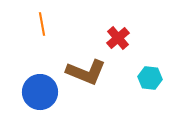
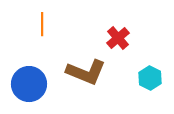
orange line: rotated 10 degrees clockwise
cyan hexagon: rotated 20 degrees clockwise
blue circle: moved 11 px left, 8 px up
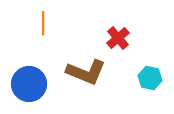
orange line: moved 1 px right, 1 px up
cyan hexagon: rotated 15 degrees counterclockwise
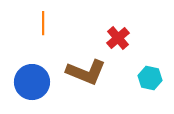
blue circle: moved 3 px right, 2 px up
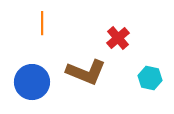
orange line: moved 1 px left
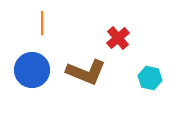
blue circle: moved 12 px up
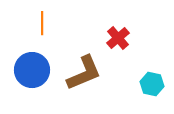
brown L-shape: moved 2 px left, 1 px down; rotated 45 degrees counterclockwise
cyan hexagon: moved 2 px right, 6 px down
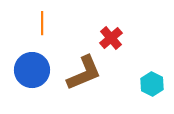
red cross: moved 7 px left
cyan hexagon: rotated 15 degrees clockwise
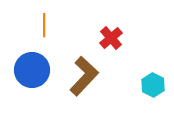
orange line: moved 2 px right, 2 px down
brown L-shape: moved 3 px down; rotated 24 degrees counterclockwise
cyan hexagon: moved 1 px right, 1 px down
